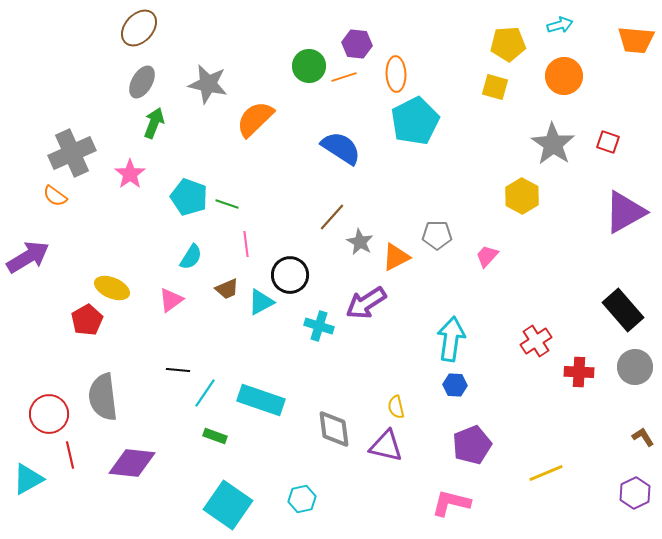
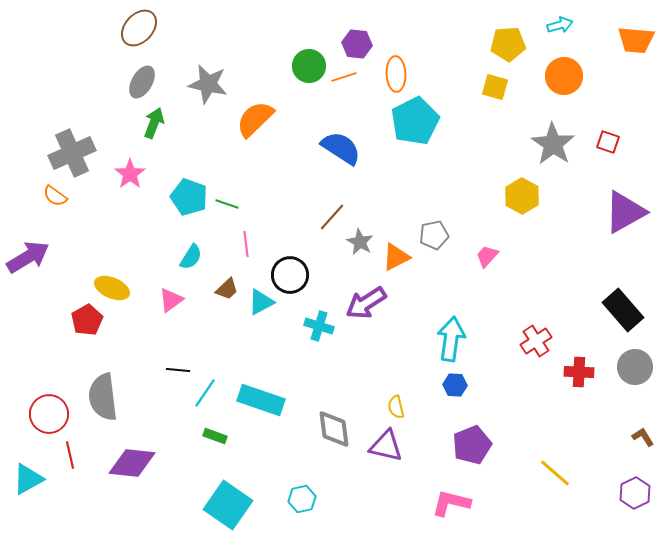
gray pentagon at (437, 235): moved 3 px left; rotated 12 degrees counterclockwise
brown trapezoid at (227, 289): rotated 20 degrees counterclockwise
yellow line at (546, 473): moved 9 px right; rotated 64 degrees clockwise
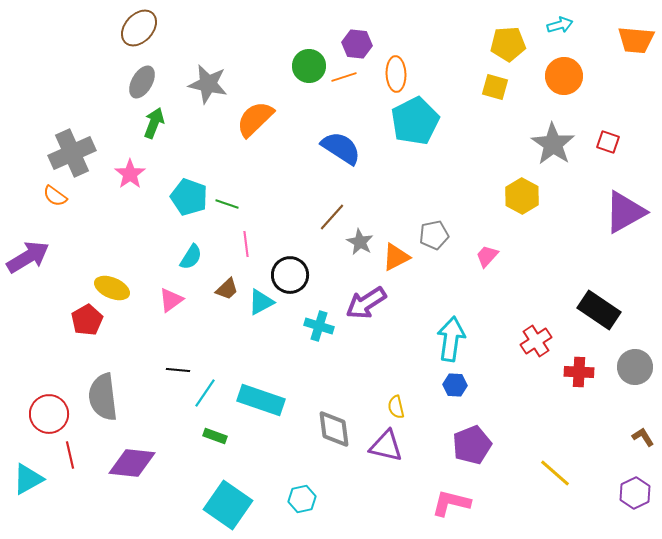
black rectangle at (623, 310): moved 24 px left; rotated 15 degrees counterclockwise
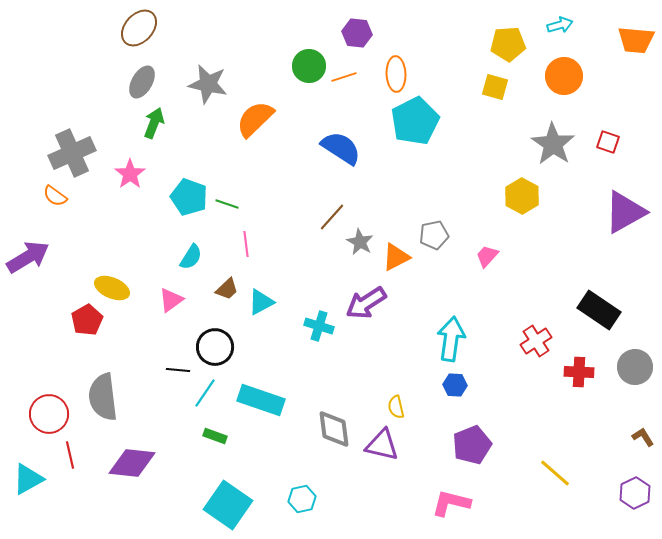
purple hexagon at (357, 44): moved 11 px up
black circle at (290, 275): moved 75 px left, 72 px down
purple triangle at (386, 446): moved 4 px left, 1 px up
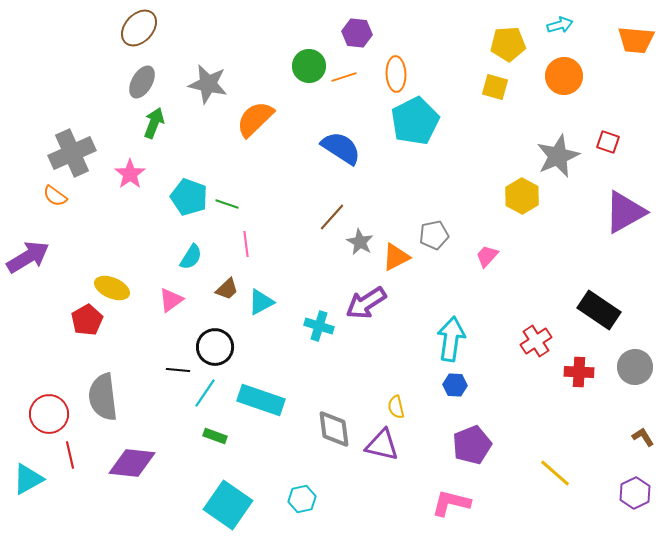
gray star at (553, 144): moved 5 px right, 12 px down; rotated 15 degrees clockwise
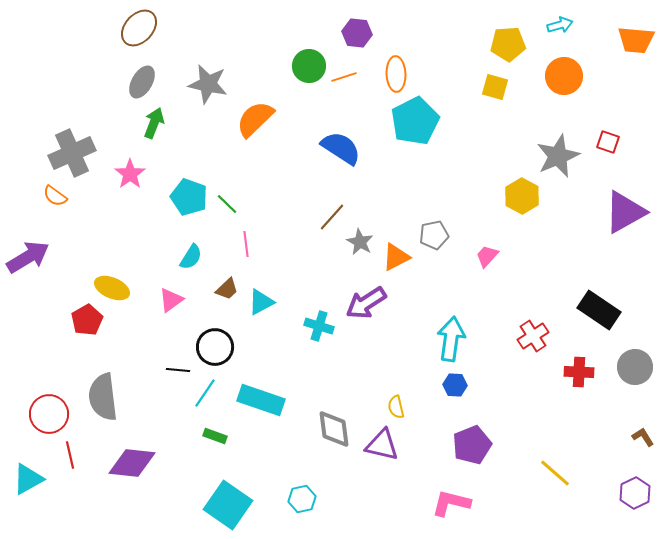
green line at (227, 204): rotated 25 degrees clockwise
red cross at (536, 341): moved 3 px left, 5 px up
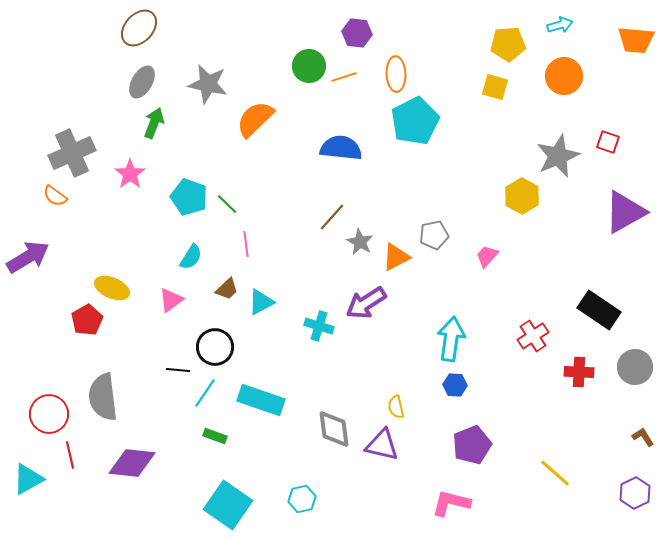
blue semicircle at (341, 148): rotated 27 degrees counterclockwise
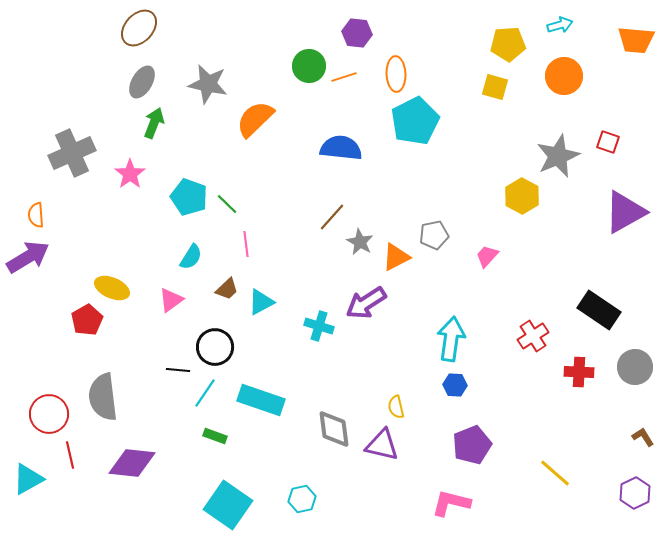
orange semicircle at (55, 196): moved 19 px left, 19 px down; rotated 50 degrees clockwise
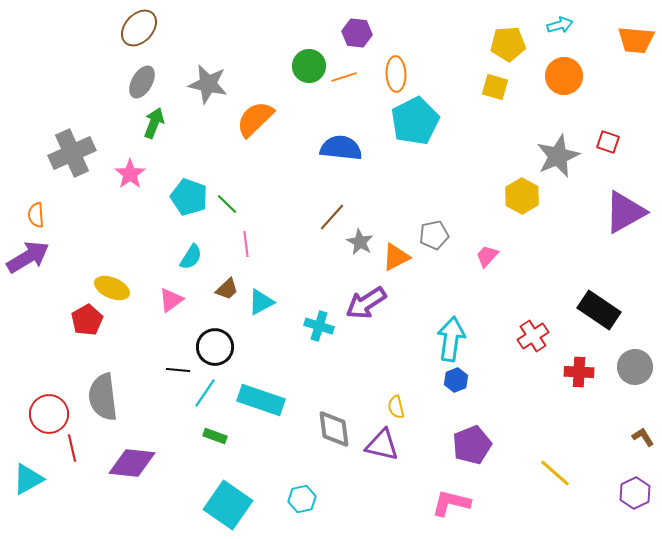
blue hexagon at (455, 385): moved 1 px right, 5 px up; rotated 25 degrees counterclockwise
red line at (70, 455): moved 2 px right, 7 px up
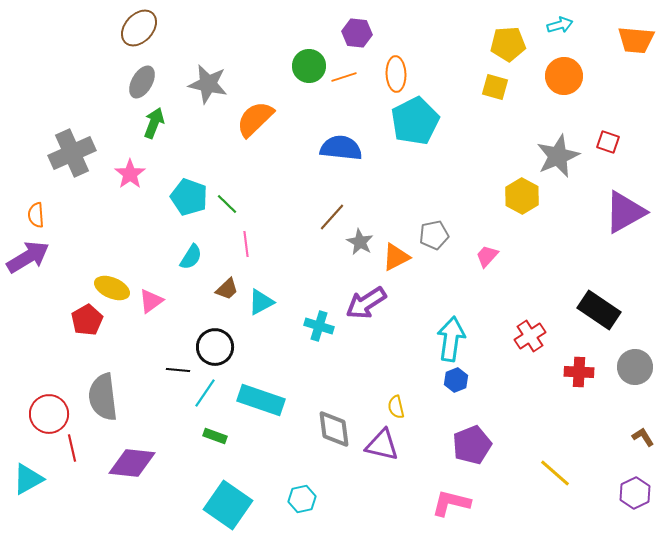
pink triangle at (171, 300): moved 20 px left, 1 px down
red cross at (533, 336): moved 3 px left
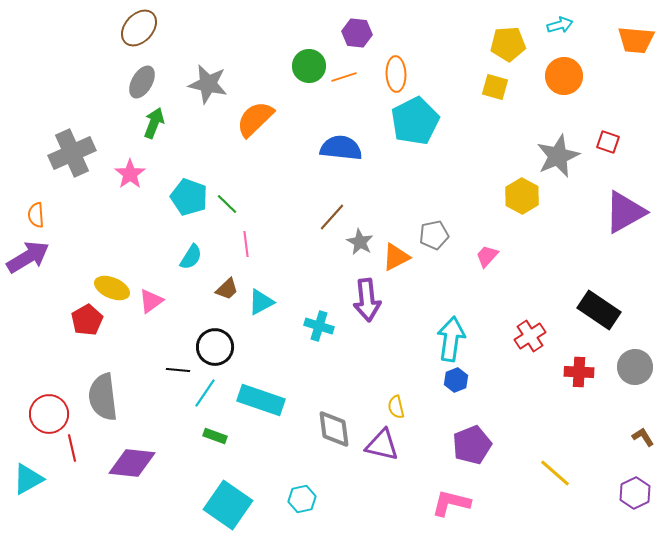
purple arrow at (366, 303): moved 1 px right, 3 px up; rotated 63 degrees counterclockwise
